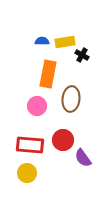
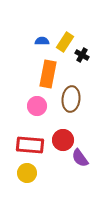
yellow rectangle: rotated 48 degrees counterclockwise
purple semicircle: moved 3 px left
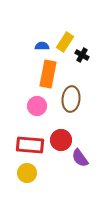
blue semicircle: moved 5 px down
red circle: moved 2 px left
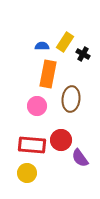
black cross: moved 1 px right, 1 px up
red rectangle: moved 2 px right
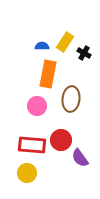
black cross: moved 1 px right, 1 px up
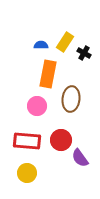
blue semicircle: moved 1 px left, 1 px up
red rectangle: moved 5 px left, 4 px up
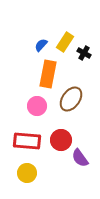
blue semicircle: rotated 48 degrees counterclockwise
brown ellipse: rotated 30 degrees clockwise
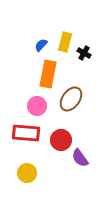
yellow rectangle: rotated 18 degrees counterclockwise
red rectangle: moved 1 px left, 8 px up
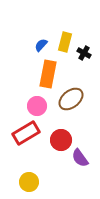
brown ellipse: rotated 15 degrees clockwise
red rectangle: rotated 36 degrees counterclockwise
yellow circle: moved 2 px right, 9 px down
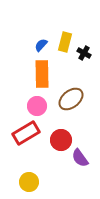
orange rectangle: moved 6 px left; rotated 12 degrees counterclockwise
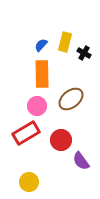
purple semicircle: moved 1 px right, 3 px down
